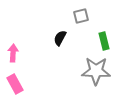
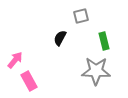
pink arrow: moved 2 px right, 7 px down; rotated 36 degrees clockwise
pink rectangle: moved 14 px right, 3 px up
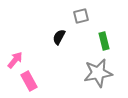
black semicircle: moved 1 px left, 1 px up
gray star: moved 2 px right, 2 px down; rotated 12 degrees counterclockwise
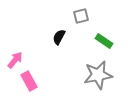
green rectangle: rotated 42 degrees counterclockwise
gray star: moved 2 px down
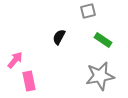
gray square: moved 7 px right, 5 px up
green rectangle: moved 1 px left, 1 px up
gray star: moved 2 px right, 1 px down
pink rectangle: rotated 18 degrees clockwise
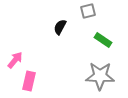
black semicircle: moved 1 px right, 10 px up
gray star: rotated 12 degrees clockwise
pink rectangle: rotated 24 degrees clockwise
